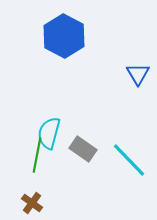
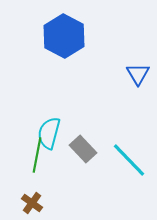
gray rectangle: rotated 12 degrees clockwise
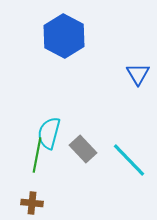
brown cross: rotated 30 degrees counterclockwise
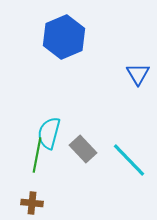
blue hexagon: moved 1 px down; rotated 9 degrees clockwise
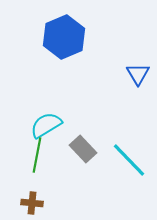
cyan semicircle: moved 3 px left, 8 px up; rotated 44 degrees clockwise
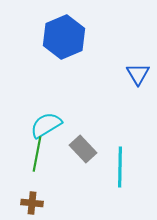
green line: moved 1 px up
cyan line: moved 9 px left, 7 px down; rotated 45 degrees clockwise
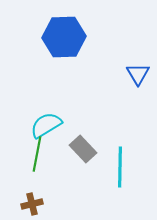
blue hexagon: rotated 21 degrees clockwise
brown cross: moved 1 px down; rotated 20 degrees counterclockwise
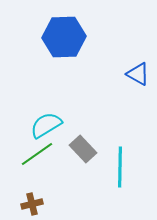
blue triangle: rotated 30 degrees counterclockwise
green line: rotated 44 degrees clockwise
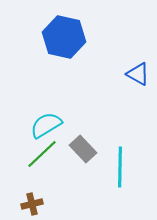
blue hexagon: rotated 15 degrees clockwise
green line: moved 5 px right; rotated 8 degrees counterclockwise
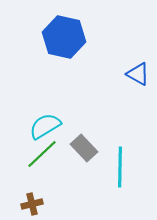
cyan semicircle: moved 1 px left, 1 px down
gray rectangle: moved 1 px right, 1 px up
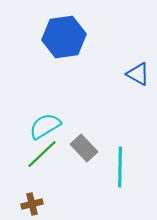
blue hexagon: rotated 21 degrees counterclockwise
